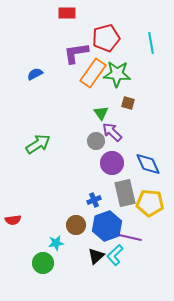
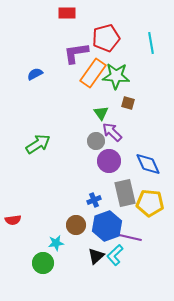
green star: moved 1 px left, 2 px down
purple circle: moved 3 px left, 2 px up
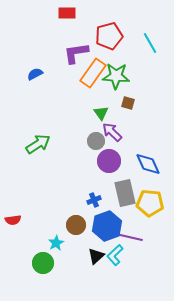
red pentagon: moved 3 px right, 2 px up
cyan line: moved 1 px left; rotated 20 degrees counterclockwise
purple line: moved 1 px right
cyan star: rotated 21 degrees counterclockwise
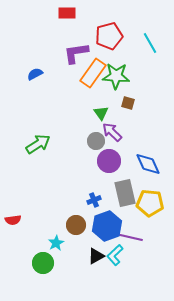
black triangle: rotated 12 degrees clockwise
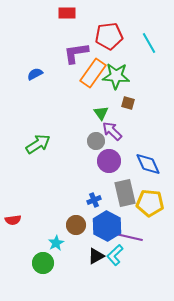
red pentagon: rotated 8 degrees clockwise
cyan line: moved 1 px left
purple arrow: moved 1 px up
blue hexagon: rotated 12 degrees counterclockwise
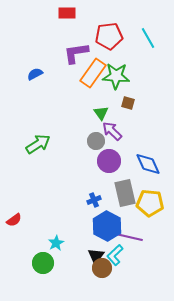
cyan line: moved 1 px left, 5 px up
red semicircle: moved 1 px right; rotated 28 degrees counterclockwise
brown circle: moved 26 px right, 43 px down
black triangle: rotated 24 degrees counterclockwise
